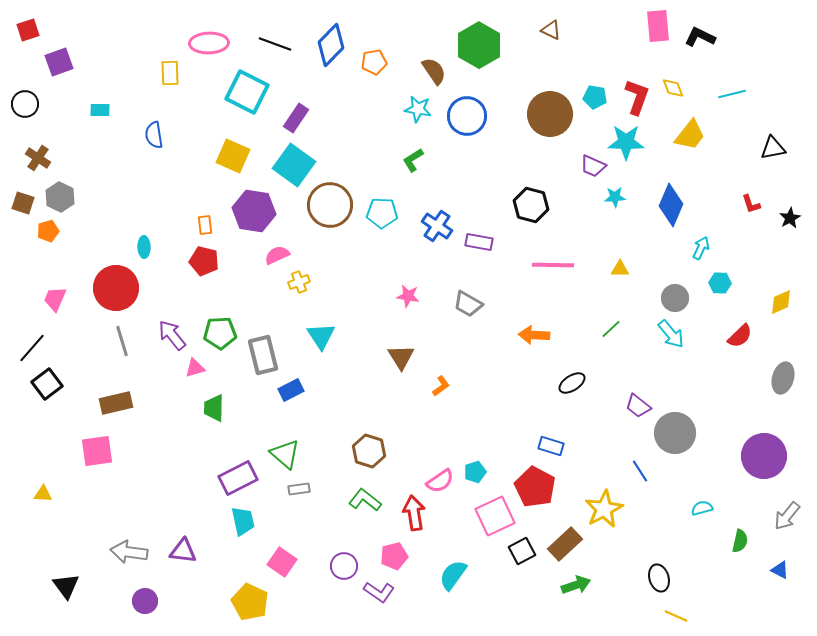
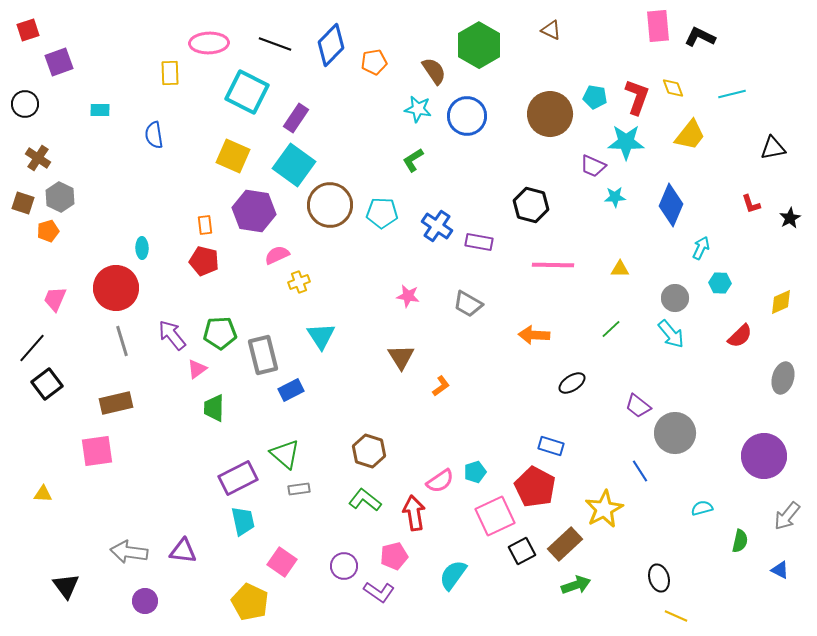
cyan ellipse at (144, 247): moved 2 px left, 1 px down
pink triangle at (195, 368): moved 2 px right, 1 px down; rotated 20 degrees counterclockwise
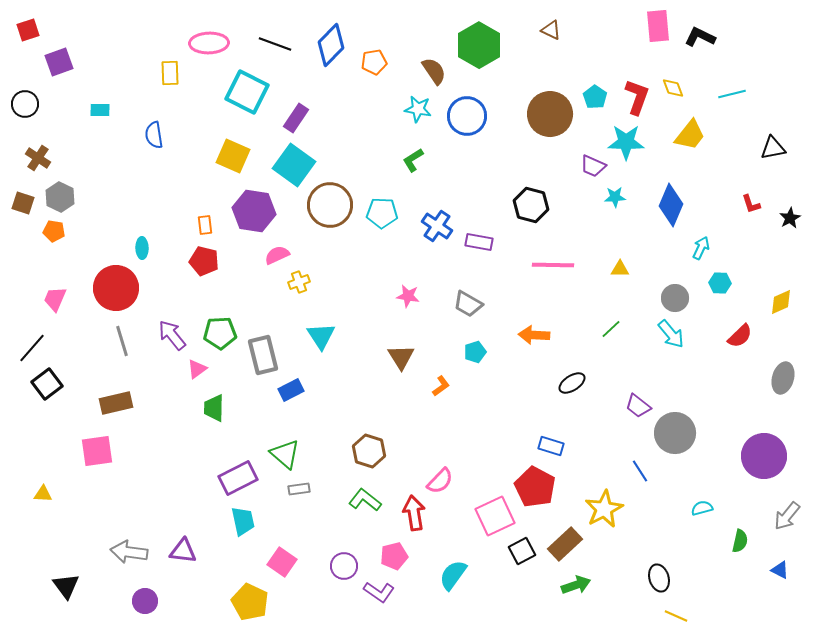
cyan pentagon at (595, 97): rotated 25 degrees clockwise
orange pentagon at (48, 231): moved 6 px right; rotated 25 degrees clockwise
cyan pentagon at (475, 472): moved 120 px up
pink semicircle at (440, 481): rotated 12 degrees counterclockwise
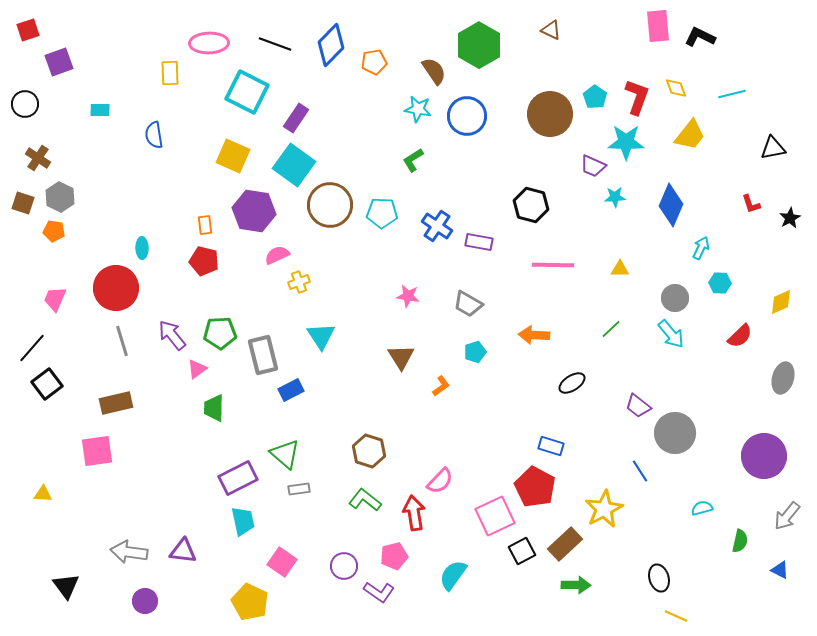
yellow diamond at (673, 88): moved 3 px right
green arrow at (576, 585): rotated 20 degrees clockwise
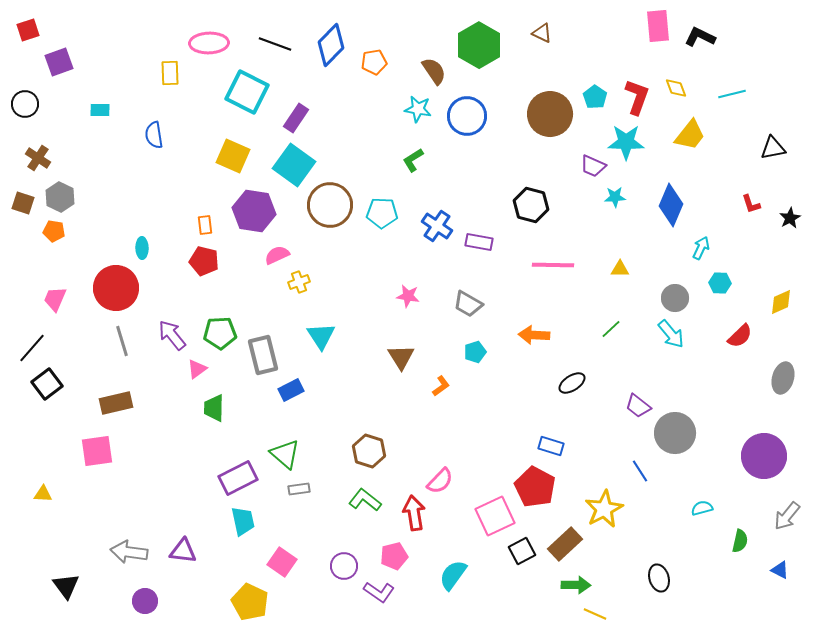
brown triangle at (551, 30): moved 9 px left, 3 px down
yellow line at (676, 616): moved 81 px left, 2 px up
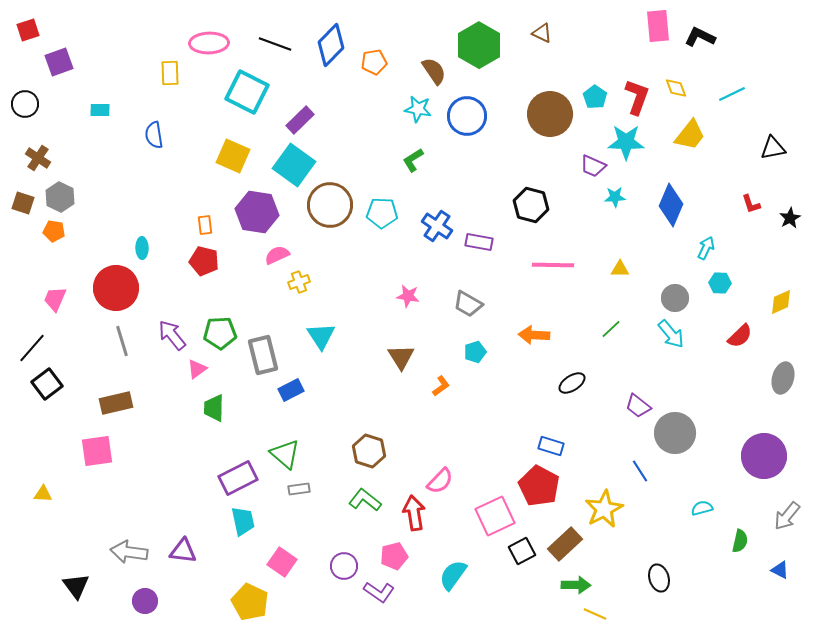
cyan line at (732, 94): rotated 12 degrees counterclockwise
purple rectangle at (296, 118): moved 4 px right, 2 px down; rotated 12 degrees clockwise
purple hexagon at (254, 211): moved 3 px right, 1 px down
cyan arrow at (701, 248): moved 5 px right
red pentagon at (535, 487): moved 4 px right, 1 px up
black triangle at (66, 586): moved 10 px right
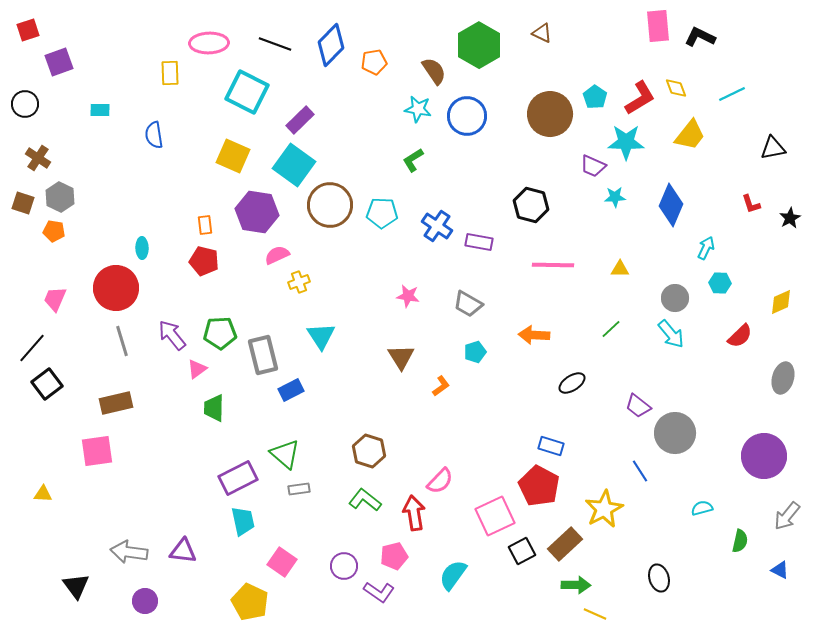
red L-shape at (637, 97): moved 3 px right, 1 px down; rotated 39 degrees clockwise
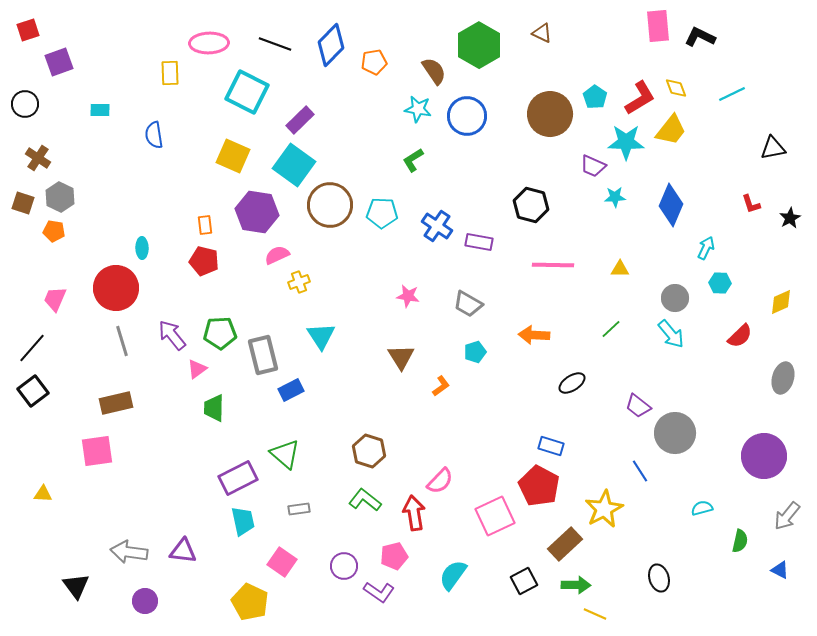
yellow trapezoid at (690, 135): moved 19 px left, 5 px up
black square at (47, 384): moved 14 px left, 7 px down
gray rectangle at (299, 489): moved 20 px down
black square at (522, 551): moved 2 px right, 30 px down
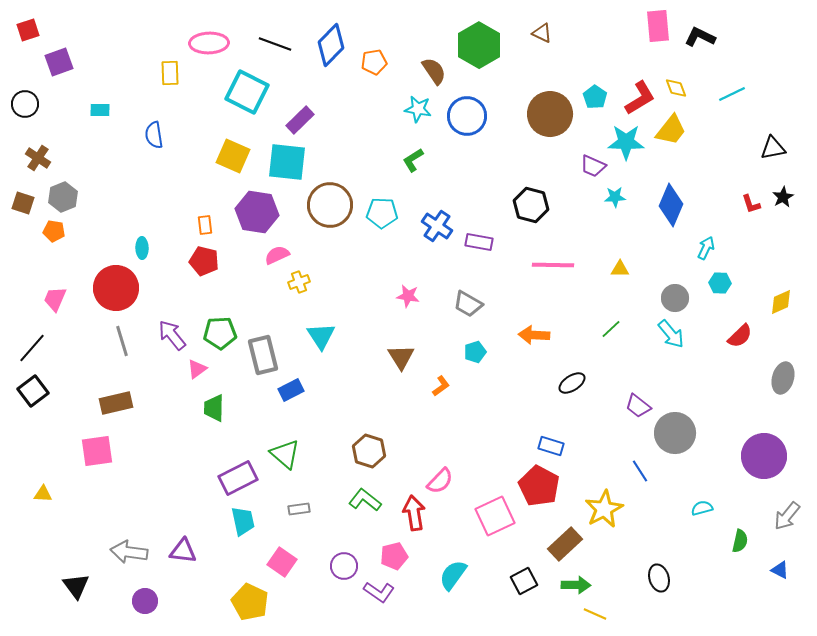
cyan square at (294, 165): moved 7 px left, 3 px up; rotated 30 degrees counterclockwise
gray hexagon at (60, 197): moved 3 px right; rotated 12 degrees clockwise
black star at (790, 218): moved 7 px left, 21 px up
